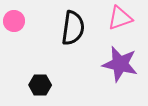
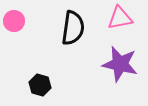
pink triangle: rotated 8 degrees clockwise
black hexagon: rotated 15 degrees clockwise
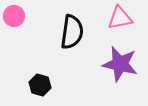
pink circle: moved 5 px up
black semicircle: moved 1 px left, 4 px down
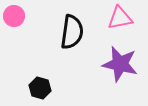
black hexagon: moved 3 px down
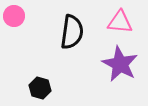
pink triangle: moved 4 px down; rotated 16 degrees clockwise
purple star: rotated 15 degrees clockwise
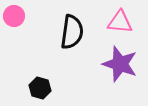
purple star: rotated 9 degrees counterclockwise
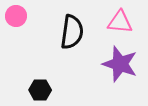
pink circle: moved 2 px right
black hexagon: moved 2 px down; rotated 15 degrees counterclockwise
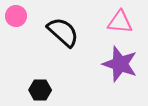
black semicircle: moved 9 px left; rotated 56 degrees counterclockwise
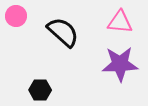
purple star: rotated 21 degrees counterclockwise
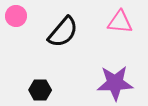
black semicircle: rotated 88 degrees clockwise
purple star: moved 5 px left, 19 px down
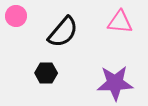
black hexagon: moved 6 px right, 17 px up
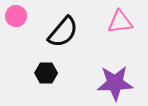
pink triangle: rotated 12 degrees counterclockwise
